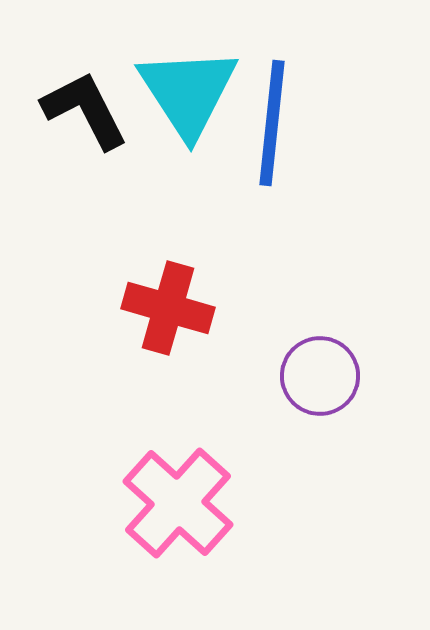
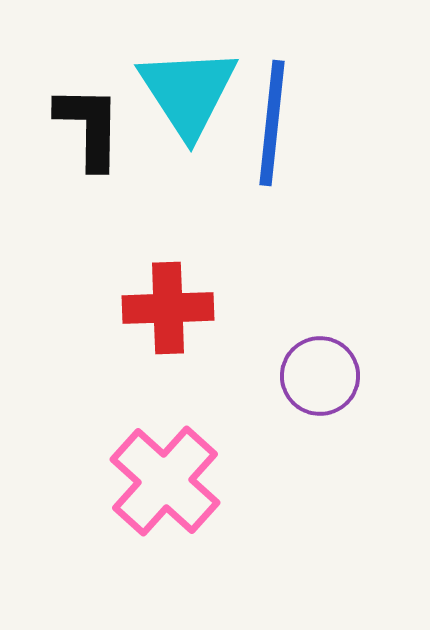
black L-shape: moved 4 px right, 17 px down; rotated 28 degrees clockwise
red cross: rotated 18 degrees counterclockwise
pink cross: moved 13 px left, 22 px up
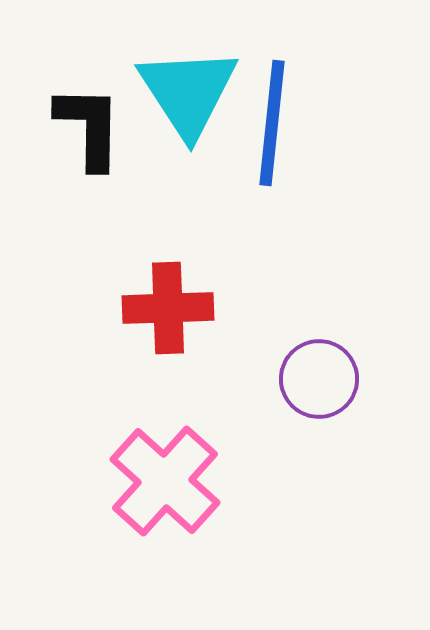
purple circle: moved 1 px left, 3 px down
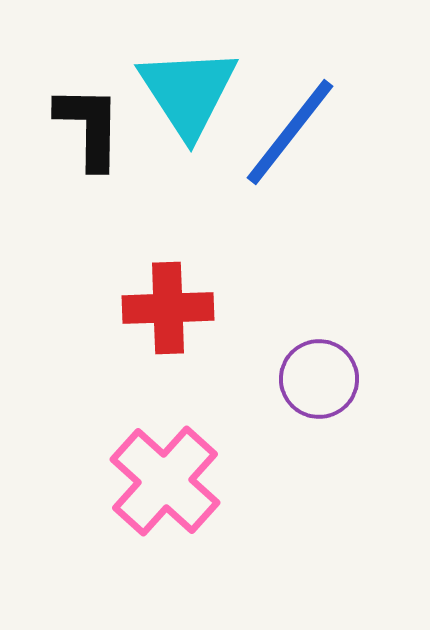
blue line: moved 18 px right, 9 px down; rotated 32 degrees clockwise
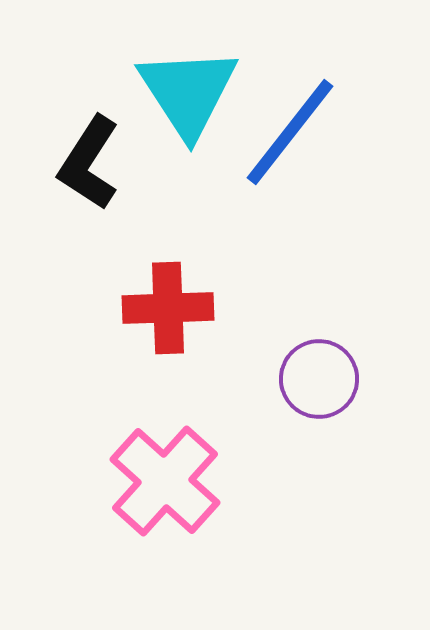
black L-shape: moved 36 px down; rotated 148 degrees counterclockwise
